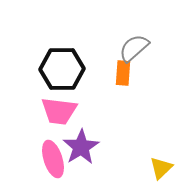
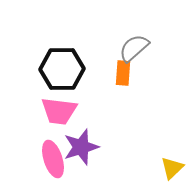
purple star: rotated 15 degrees clockwise
yellow triangle: moved 11 px right
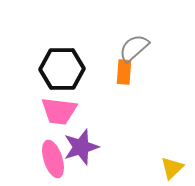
orange rectangle: moved 1 px right, 1 px up
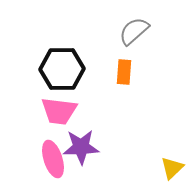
gray semicircle: moved 17 px up
purple star: rotated 15 degrees clockwise
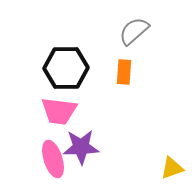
black hexagon: moved 4 px right, 1 px up
yellow triangle: rotated 25 degrees clockwise
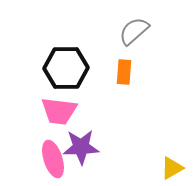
yellow triangle: rotated 10 degrees counterclockwise
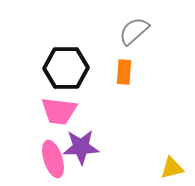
yellow triangle: rotated 15 degrees clockwise
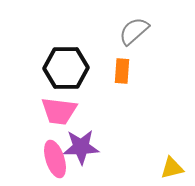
orange rectangle: moved 2 px left, 1 px up
pink ellipse: moved 2 px right
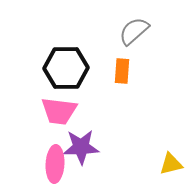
pink ellipse: moved 5 px down; rotated 21 degrees clockwise
yellow triangle: moved 1 px left, 4 px up
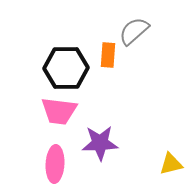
orange rectangle: moved 14 px left, 16 px up
purple star: moved 19 px right, 4 px up
